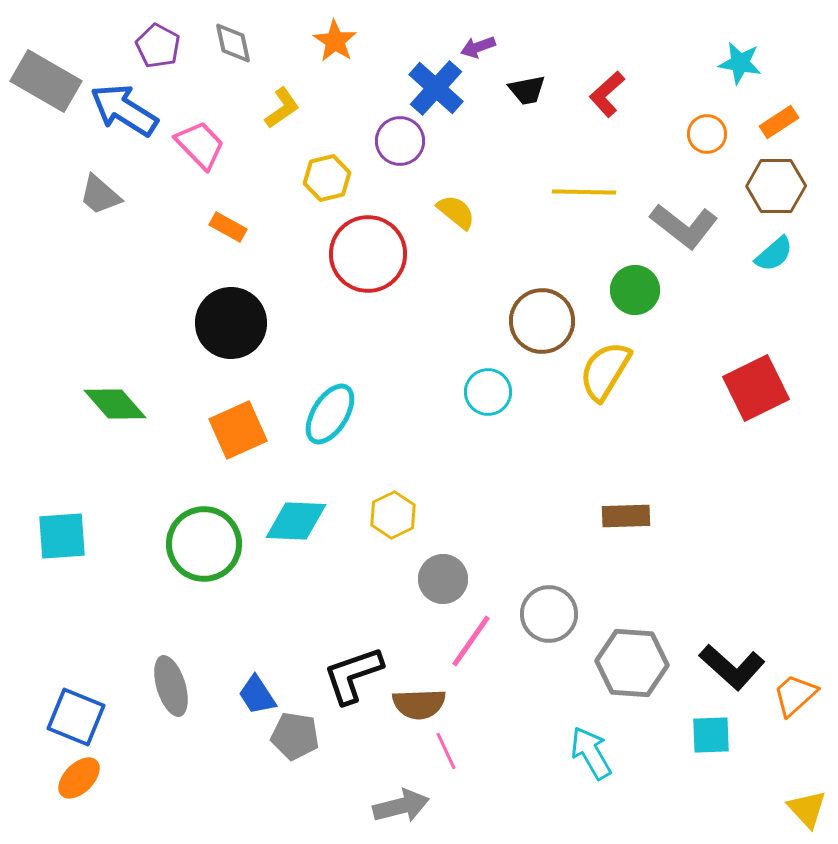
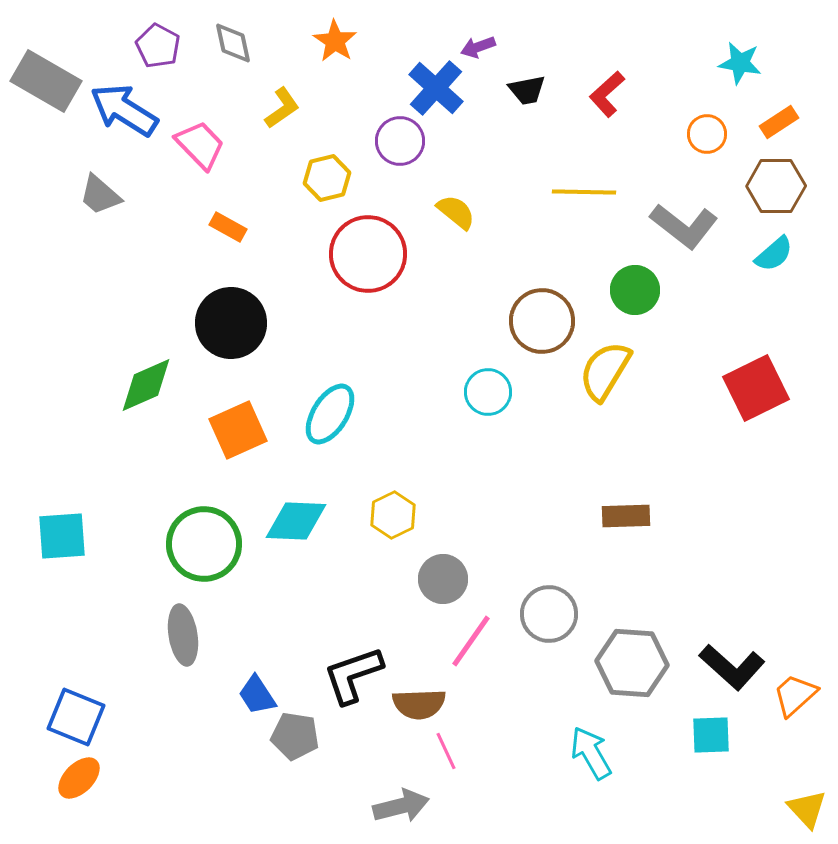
green diamond at (115, 404): moved 31 px right, 19 px up; rotated 72 degrees counterclockwise
gray ellipse at (171, 686): moved 12 px right, 51 px up; rotated 8 degrees clockwise
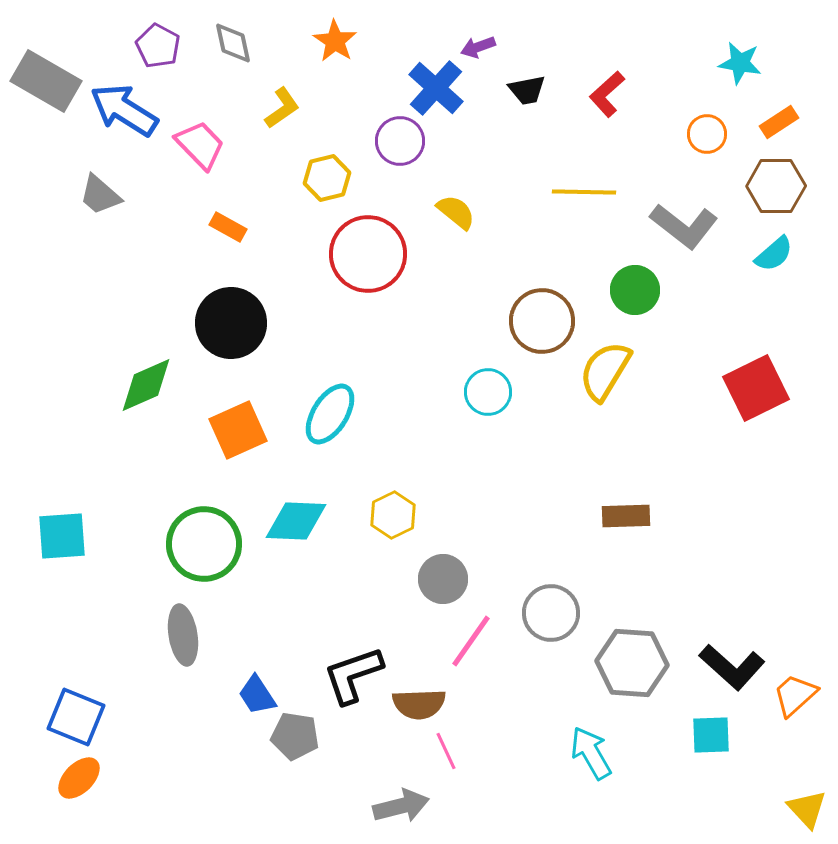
gray circle at (549, 614): moved 2 px right, 1 px up
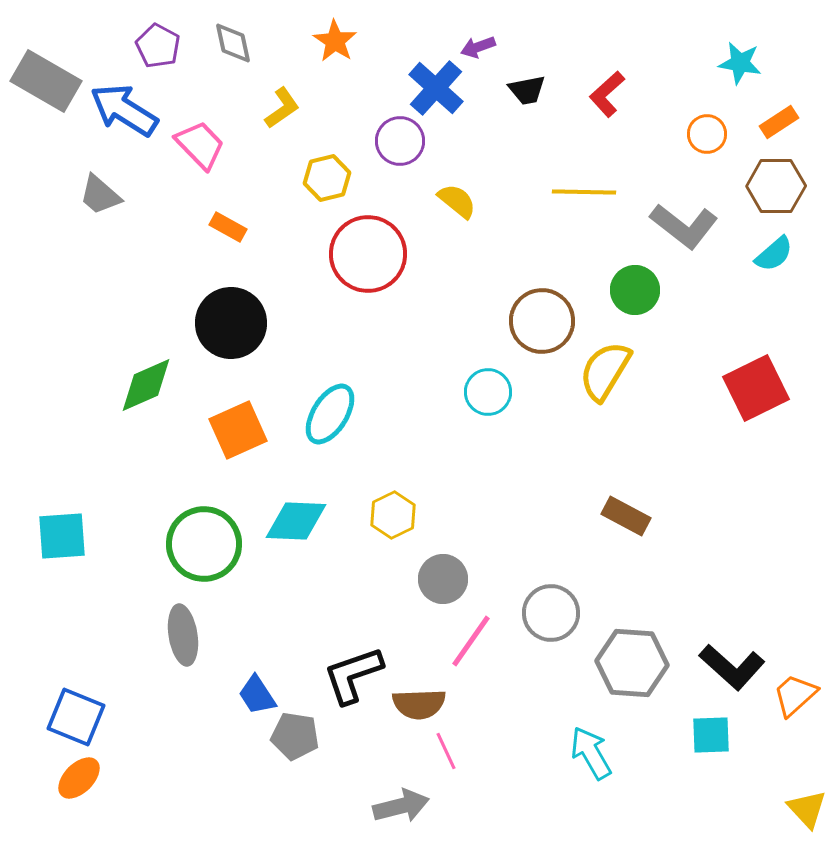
yellow semicircle at (456, 212): moved 1 px right, 11 px up
brown rectangle at (626, 516): rotated 30 degrees clockwise
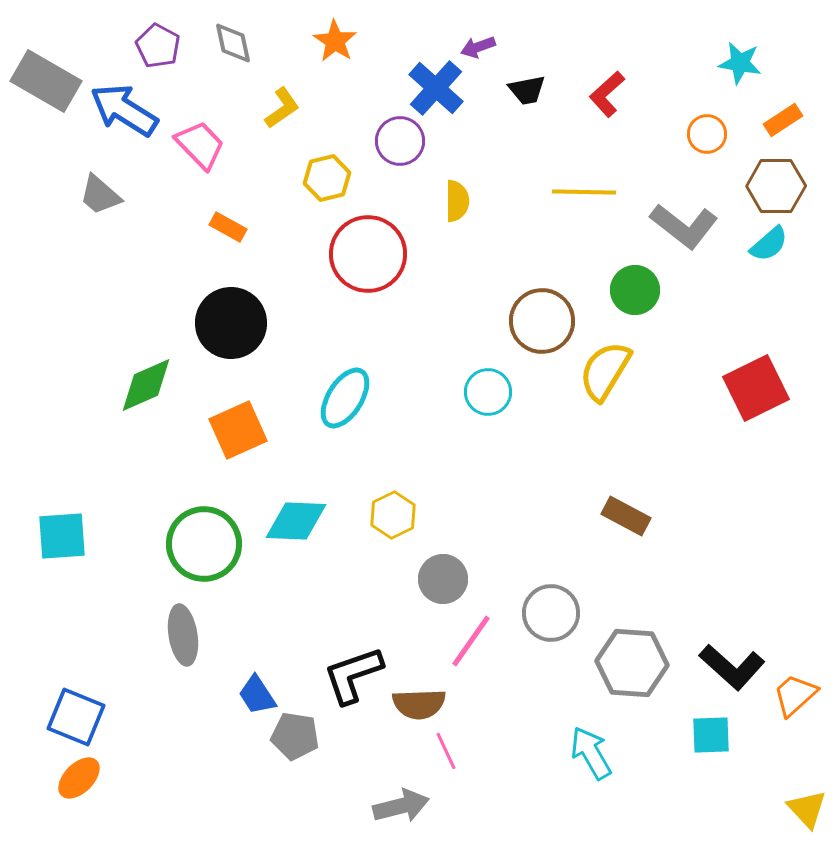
orange rectangle at (779, 122): moved 4 px right, 2 px up
yellow semicircle at (457, 201): rotated 51 degrees clockwise
cyan semicircle at (774, 254): moved 5 px left, 10 px up
cyan ellipse at (330, 414): moved 15 px right, 16 px up
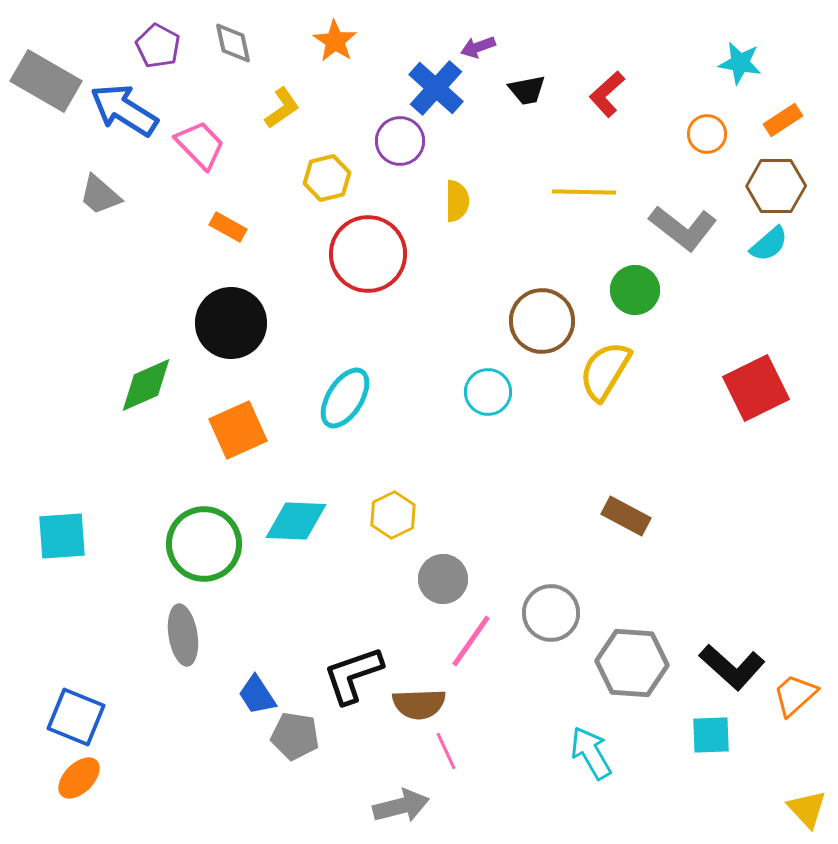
gray L-shape at (684, 226): moved 1 px left, 2 px down
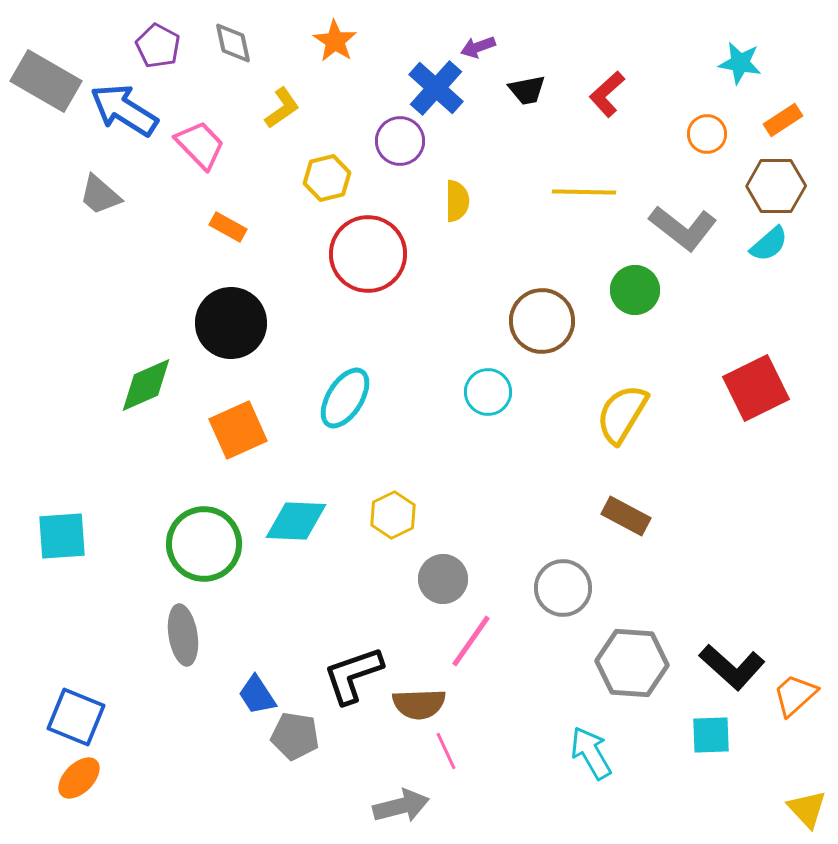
yellow semicircle at (605, 371): moved 17 px right, 43 px down
gray circle at (551, 613): moved 12 px right, 25 px up
